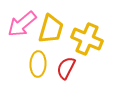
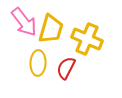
pink arrow: moved 2 px right, 2 px up; rotated 88 degrees counterclockwise
yellow ellipse: moved 1 px up
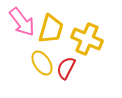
pink arrow: moved 2 px left
yellow ellipse: moved 4 px right; rotated 35 degrees counterclockwise
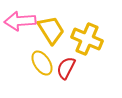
pink arrow: moved 2 px left, 1 px up; rotated 124 degrees clockwise
yellow trapezoid: moved 1 px down; rotated 48 degrees counterclockwise
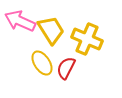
pink arrow: rotated 28 degrees clockwise
